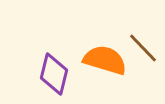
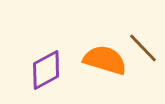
purple diamond: moved 8 px left, 4 px up; rotated 48 degrees clockwise
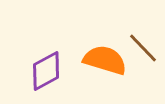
purple diamond: moved 1 px down
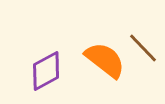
orange semicircle: rotated 21 degrees clockwise
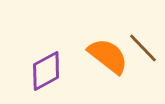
orange semicircle: moved 3 px right, 4 px up
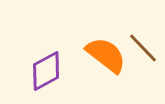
orange semicircle: moved 2 px left, 1 px up
